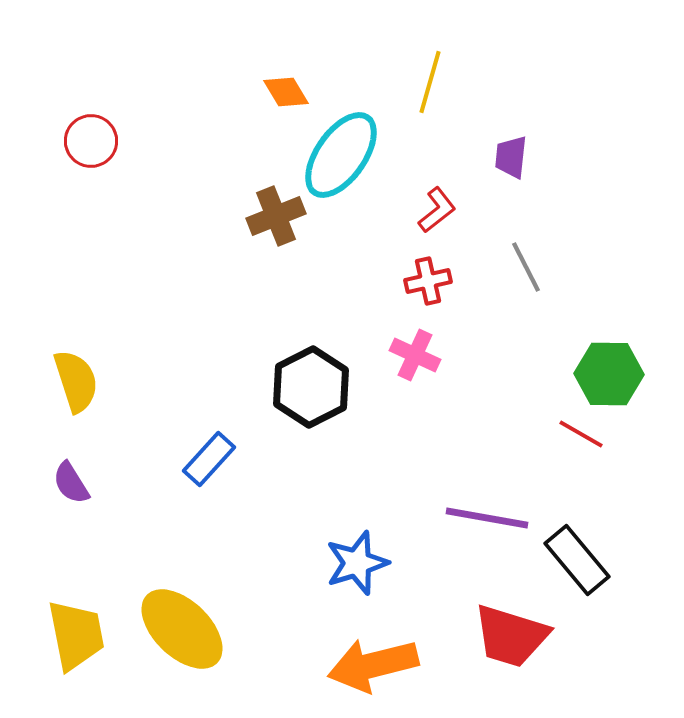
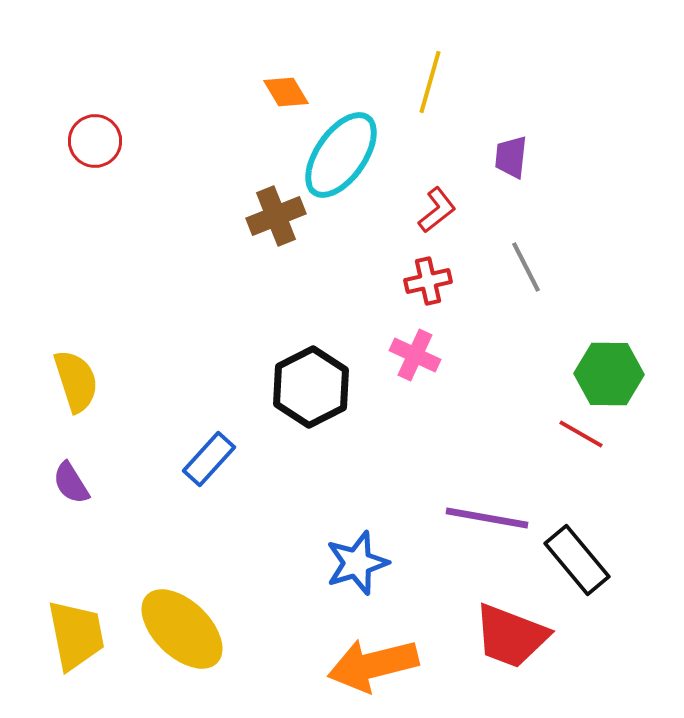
red circle: moved 4 px right
red trapezoid: rotated 4 degrees clockwise
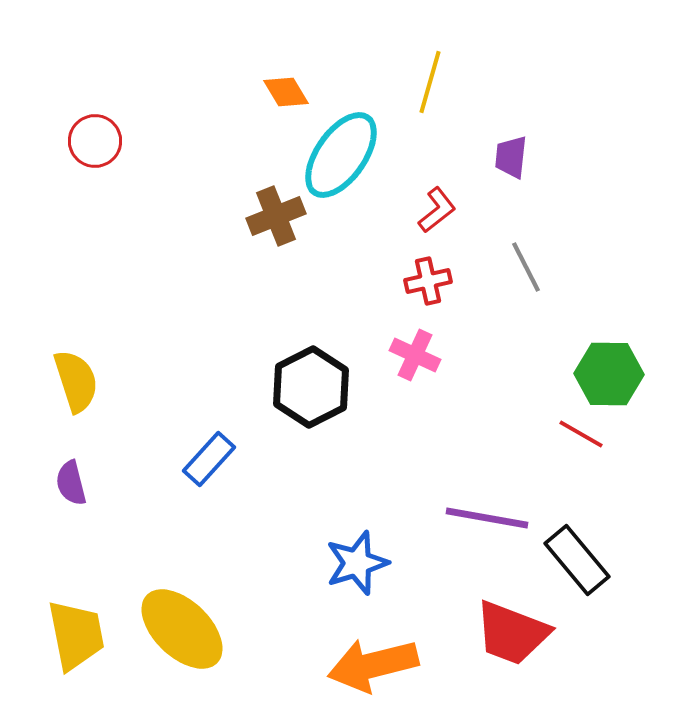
purple semicircle: rotated 18 degrees clockwise
red trapezoid: moved 1 px right, 3 px up
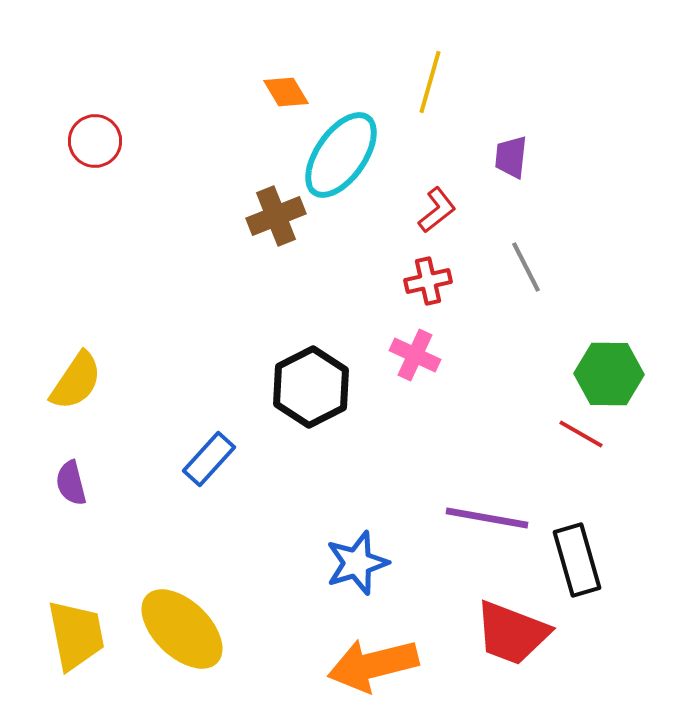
yellow semicircle: rotated 52 degrees clockwise
black rectangle: rotated 24 degrees clockwise
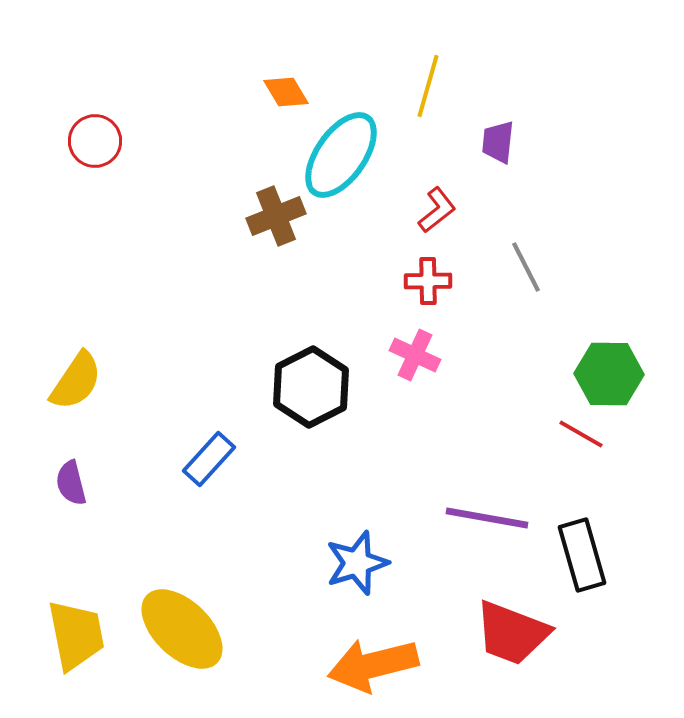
yellow line: moved 2 px left, 4 px down
purple trapezoid: moved 13 px left, 15 px up
red cross: rotated 12 degrees clockwise
black rectangle: moved 5 px right, 5 px up
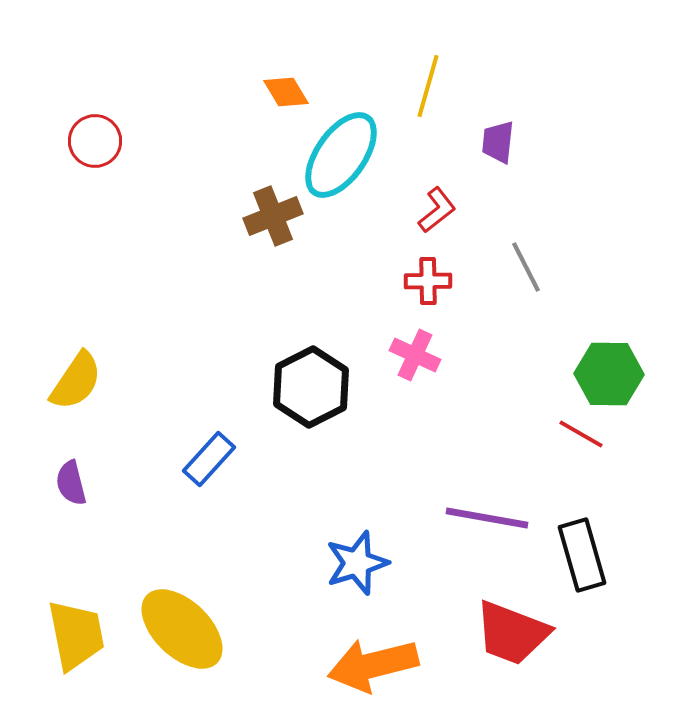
brown cross: moved 3 px left
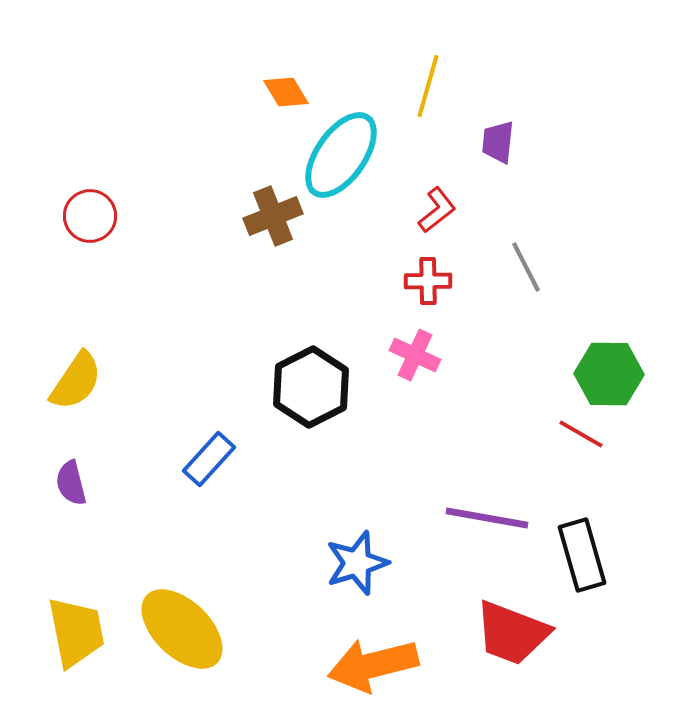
red circle: moved 5 px left, 75 px down
yellow trapezoid: moved 3 px up
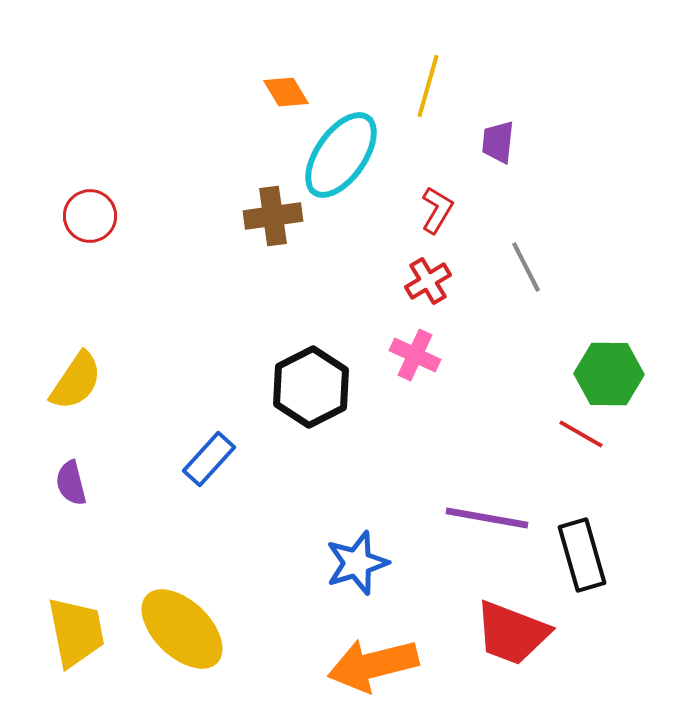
red L-shape: rotated 21 degrees counterclockwise
brown cross: rotated 14 degrees clockwise
red cross: rotated 30 degrees counterclockwise
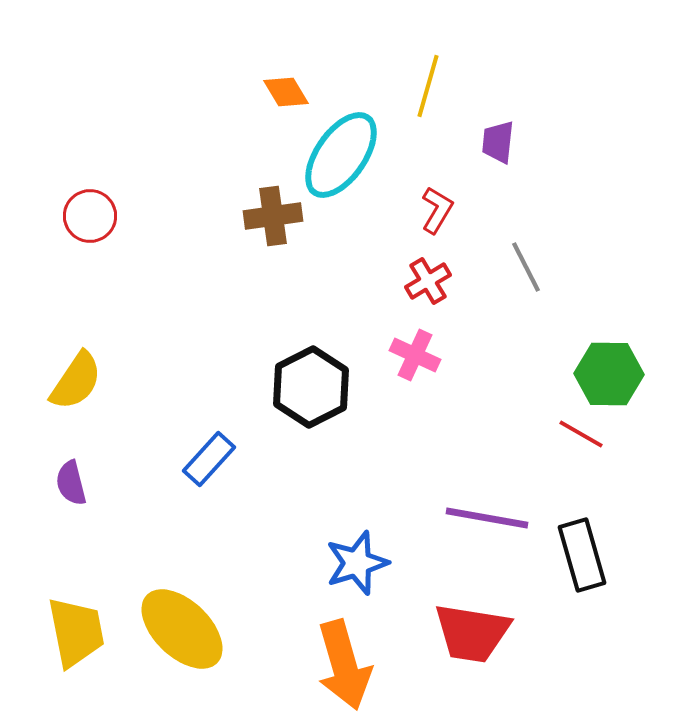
red trapezoid: moved 40 px left; rotated 12 degrees counterclockwise
orange arrow: moved 29 px left; rotated 92 degrees counterclockwise
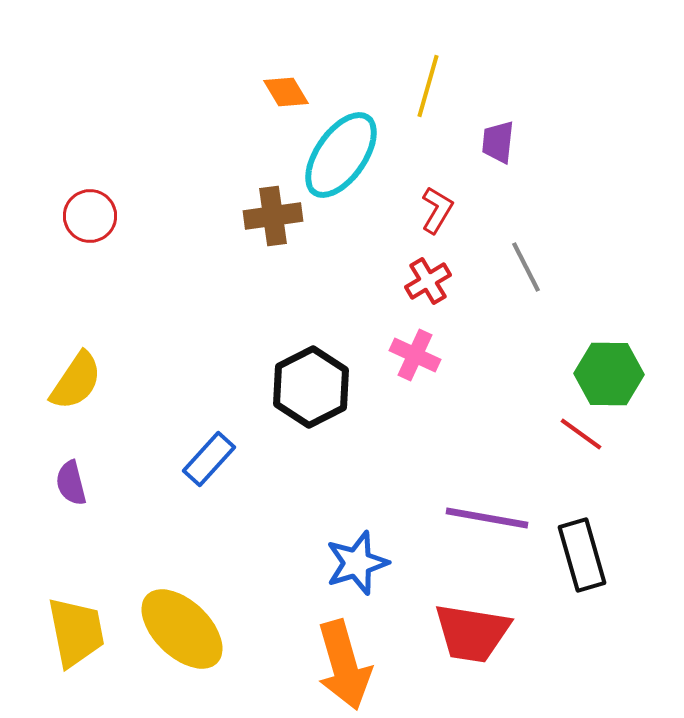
red line: rotated 6 degrees clockwise
